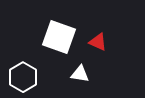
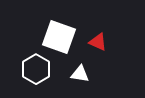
white hexagon: moved 13 px right, 8 px up
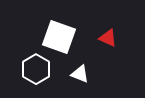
red triangle: moved 10 px right, 4 px up
white triangle: rotated 12 degrees clockwise
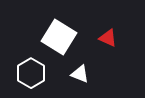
white square: rotated 12 degrees clockwise
white hexagon: moved 5 px left, 4 px down
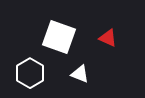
white square: rotated 12 degrees counterclockwise
white hexagon: moved 1 px left
